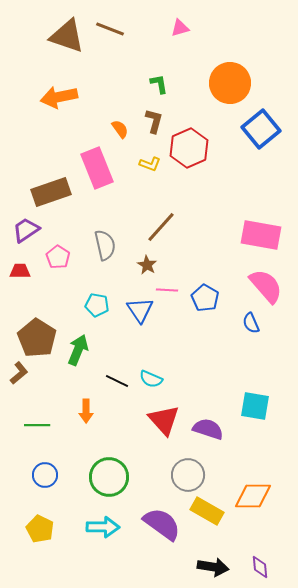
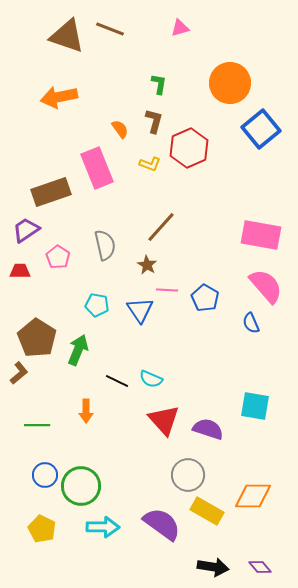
green L-shape at (159, 84): rotated 20 degrees clockwise
green circle at (109, 477): moved 28 px left, 9 px down
yellow pentagon at (40, 529): moved 2 px right
purple diamond at (260, 567): rotated 35 degrees counterclockwise
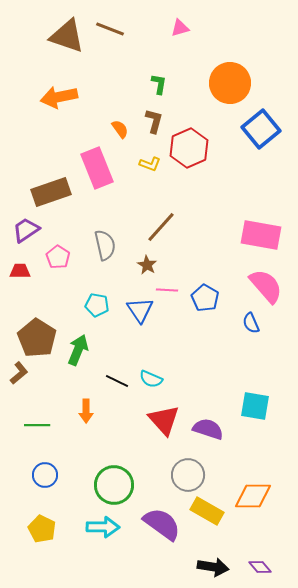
green circle at (81, 486): moved 33 px right, 1 px up
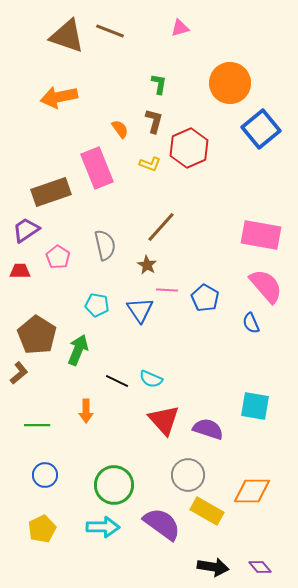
brown line at (110, 29): moved 2 px down
brown pentagon at (37, 338): moved 3 px up
orange diamond at (253, 496): moved 1 px left, 5 px up
yellow pentagon at (42, 529): rotated 20 degrees clockwise
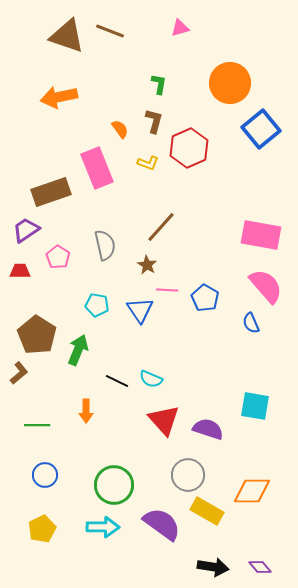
yellow L-shape at (150, 164): moved 2 px left, 1 px up
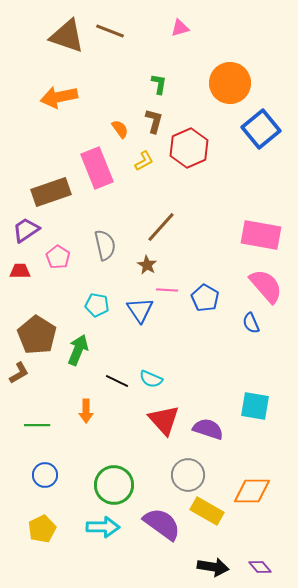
yellow L-shape at (148, 163): moved 4 px left, 2 px up; rotated 50 degrees counterclockwise
brown L-shape at (19, 373): rotated 10 degrees clockwise
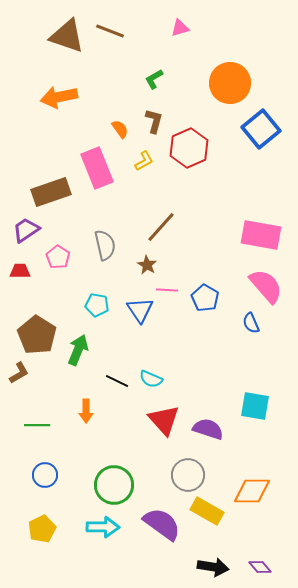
green L-shape at (159, 84): moved 5 px left, 5 px up; rotated 130 degrees counterclockwise
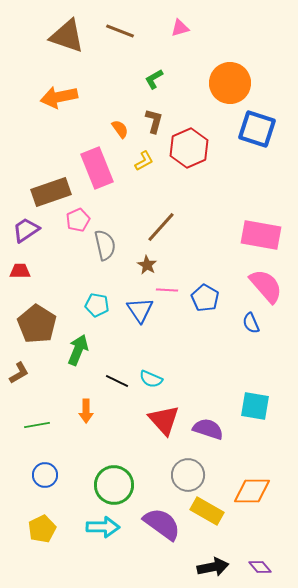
brown line at (110, 31): moved 10 px right
blue square at (261, 129): moved 4 px left; rotated 33 degrees counterclockwise
pink pentagon at (58, 257): moved 20 px right, 37 px up; rotated 15 degrees clockwise
brown pentagon at (37, 335): moved 11 px up
green line at (37, 425): rotated 10 degrees counterclockwise
black arrow at (213, 567): rotated 20 degrees counterclockwise
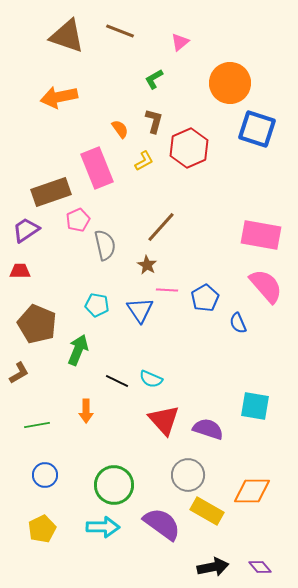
pink triangle at (180, 28): moved 14 px down; rotated 24 degrees counterclockwise
blue pentagon at (205, 298): rotated 12 degrees clockwise
blue semicircle at (251, 323): moved 13 px left
brown pentagon at (37, 324): rotated 9 degrees counterclockwise
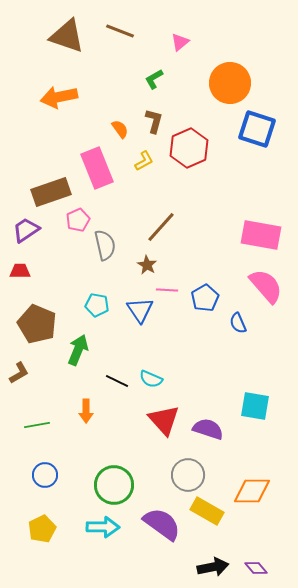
purple diamond at (260, 567): moved 4 px left, 1 px down
